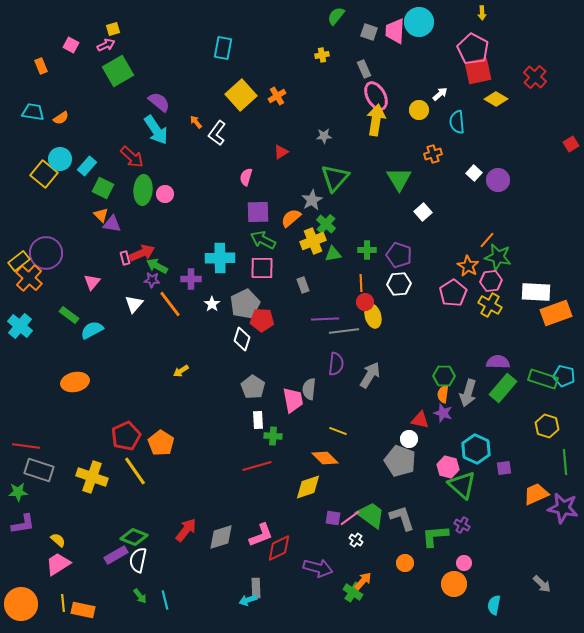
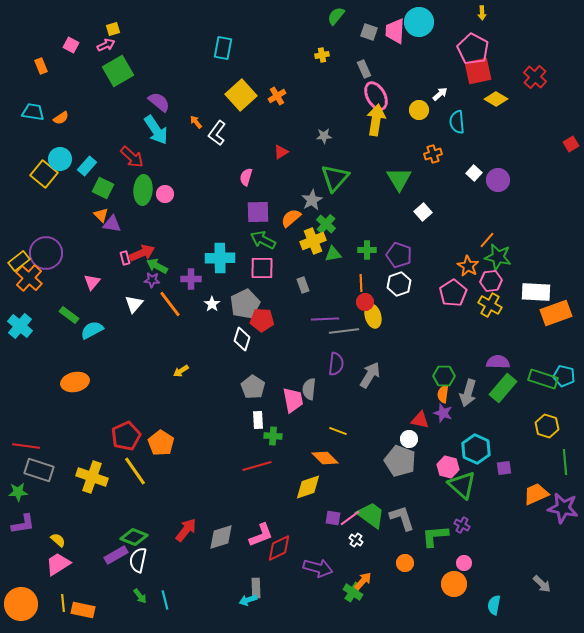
white hexagon at (399, 284): rotated 15 degrees counterclockwise
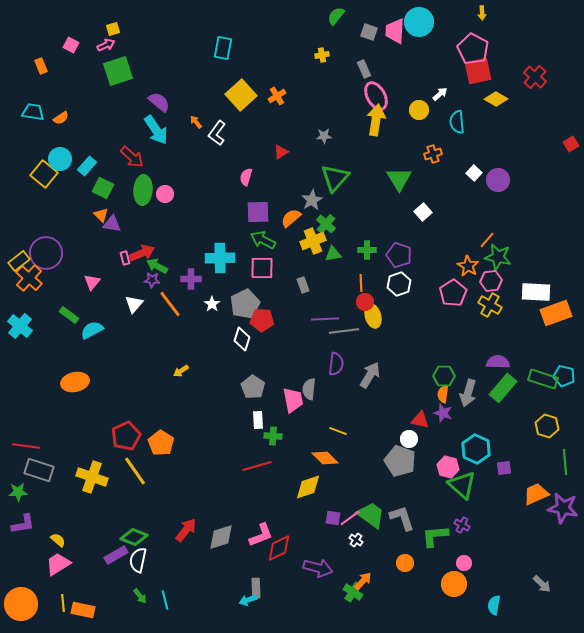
green square at (118, 71): rotated 12 degrees clockwise
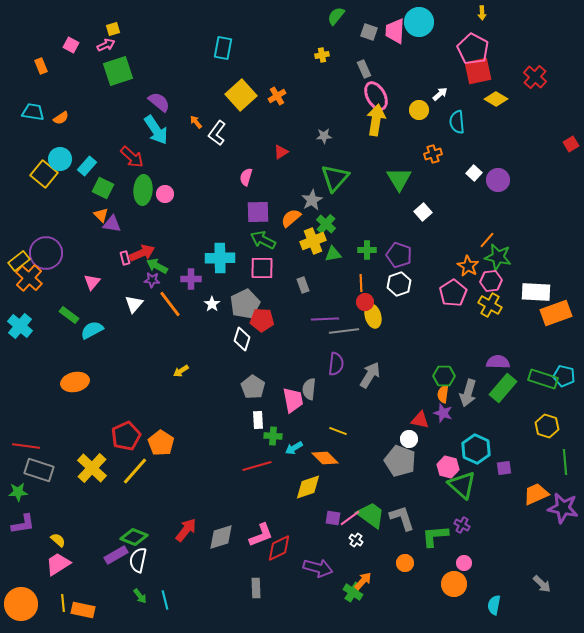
yellow line at (135, 471): rotated 76 degrees clockwise
yellow cross at (92, 477): moved 9 px up; rotated 24 degrees clockwise
cyan arrow at (248, 600): moved 46 px right, 152 px up; rotated 12 degrees counterclockwise
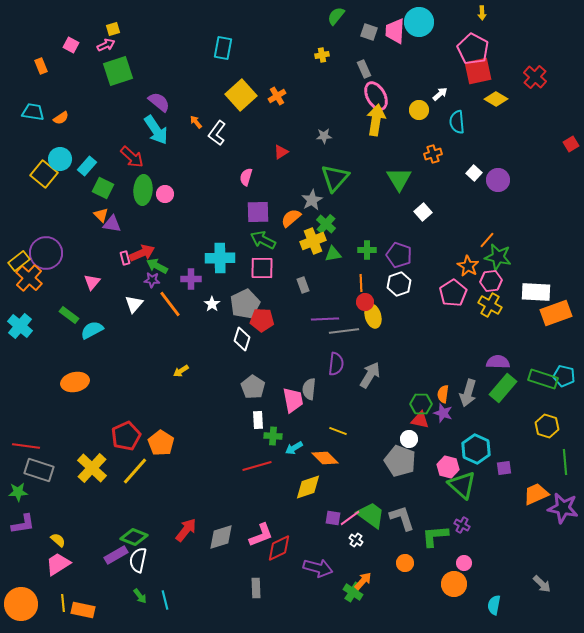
green hexagon at (444, 376): moved 23 px left, 28 px down
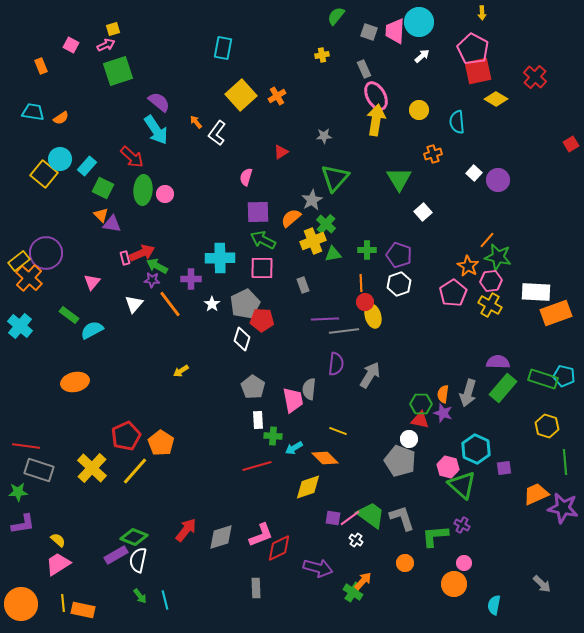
white arrow at (440, 94): moved 18 px left, 38 px up
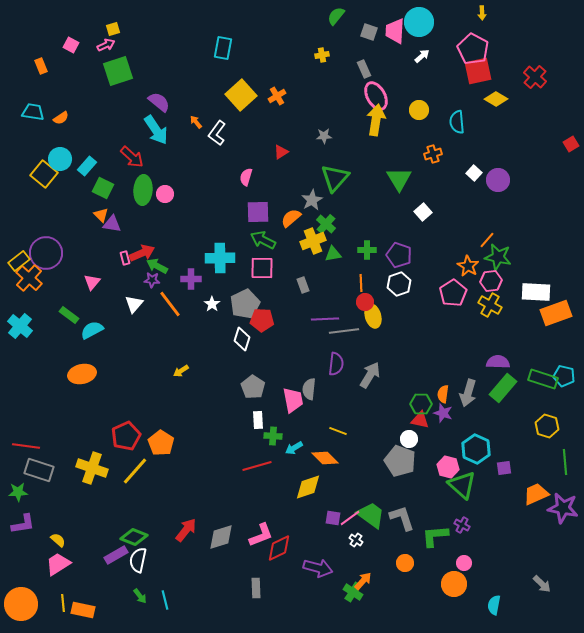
orange ellipse at (75, 382): moved 7 px right, 8 px up
yellow cross at (92, 468): rotated 24 degrees counterclockwise
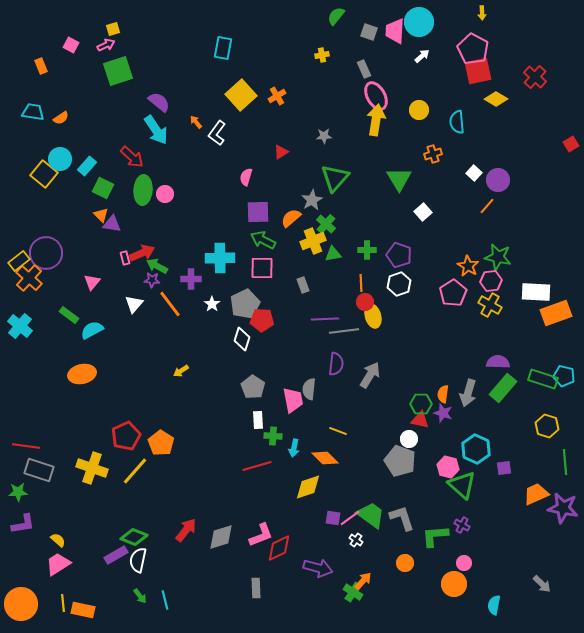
orange line at (487, 240): moved 34 px up
cyan arrow at (294, 448): rotated 48 degrees counterclockwise
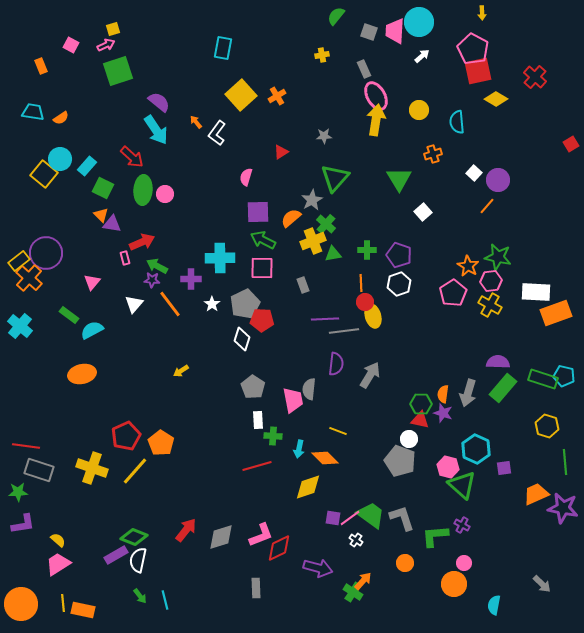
red arrow at (142, 253): moved 11 px up
cyan arrow at (294, 448): moved 5 px right, 1 px down
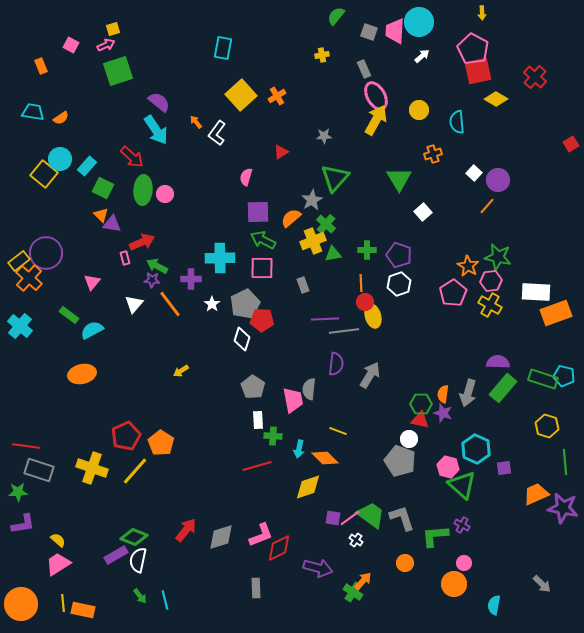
yellow arrow at (376, 120): rotated 20 degrees clockwise
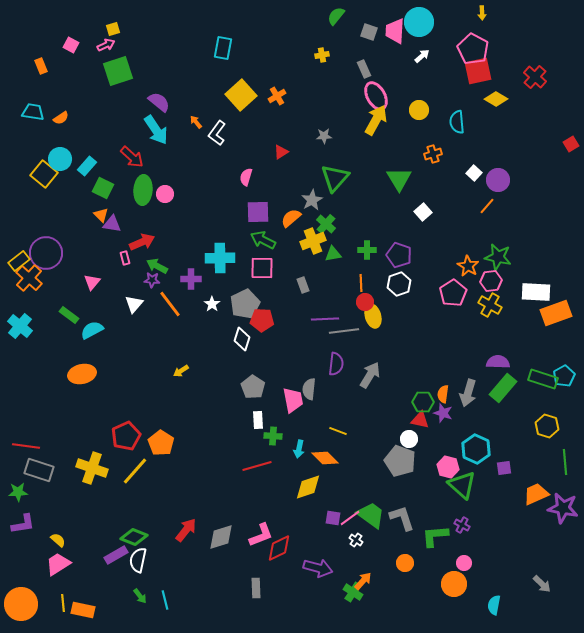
cyan pentagon at (564, 376): rotated 30 degrees clockwise
green hexagon at (421, 404): moved 2 px right, 2 px up
